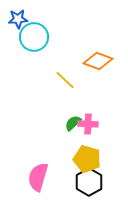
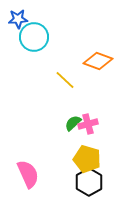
pink cross: rotated 18 degrees counterclockwise
pink semicircle: moved 10 px left, 3 px up; rotated 140 degrees clockwise
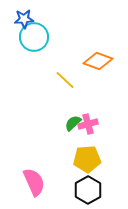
blue star: moved 6 px right
yellow pentagon: rotated 20 degrees counterclockwise
pink semicircle: moved 6 px right, 8 px down
black hexagon: moved 1 px left, 8 px down
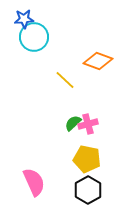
yellow pentagon: rotated 16 degrees clockwise
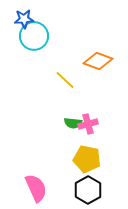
cyan circle: moved 1 px up
green semicircle: rotated 132 degrees counterclockwise
pink semicircle: moved 2 px right, 6 px down
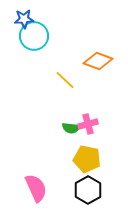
green semicircle: moved 2 px left, 5 px down
